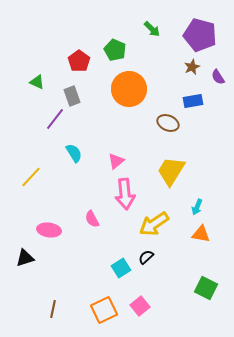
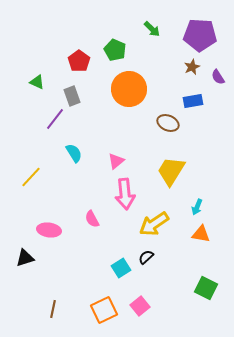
purple pentagon: rotated 12 degrees counterclockwise
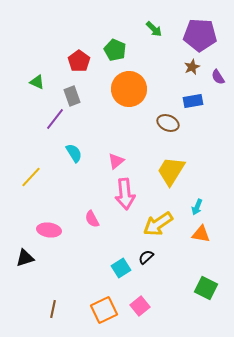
green arrow: moved 2 px right
yellow arrow: moved 4 px right
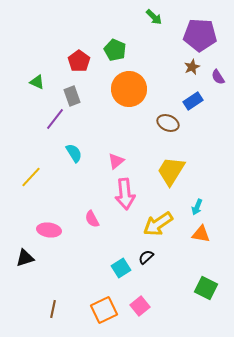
green arrow: moved 12 px up
blue rectangle: rotated 24 degrees counterclockwise
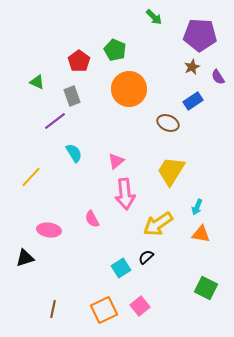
purple line: moved 2 px down; rotated 15 degrees clockwise
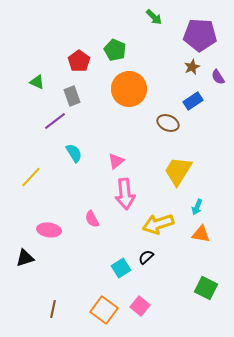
yellow trapezoid: moved 7 px right
yellow arrow: rotated 16 degrees clockwise
pink square: rotated 12 degrees counterclockwise
orange square: rotated 28 degrees counterclockwise
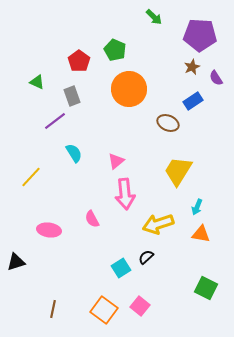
purple semicircle: moved 2 px left, 1 px down
black triangle: moved 9 px left, 4 px down
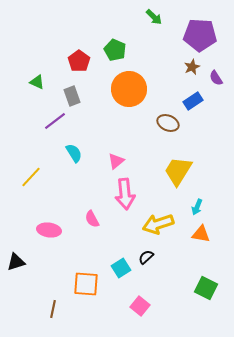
orange square: moved 18 px left, 26 px up; rotated 32 degrees counterclockwise
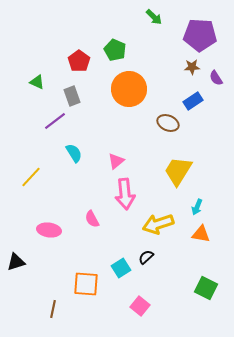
brown star: rotated 21 degrees clockwise
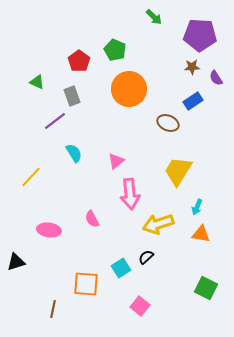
pink arrow: moved 5 px right
